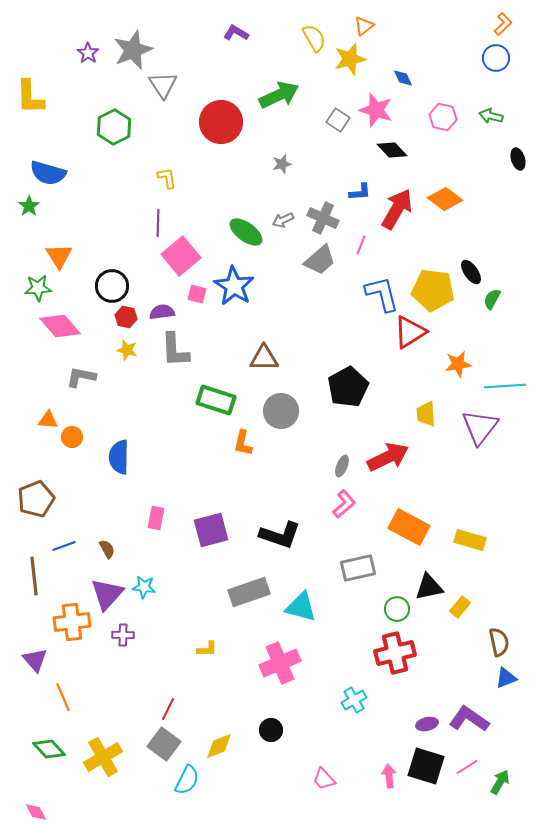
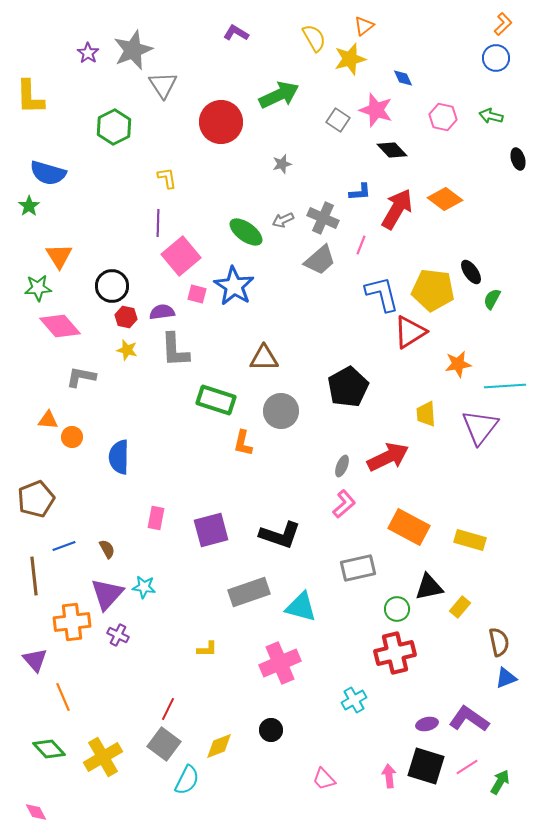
purple cross at (123, 635): moved 5 px left; rotated 25 degrees clockwise
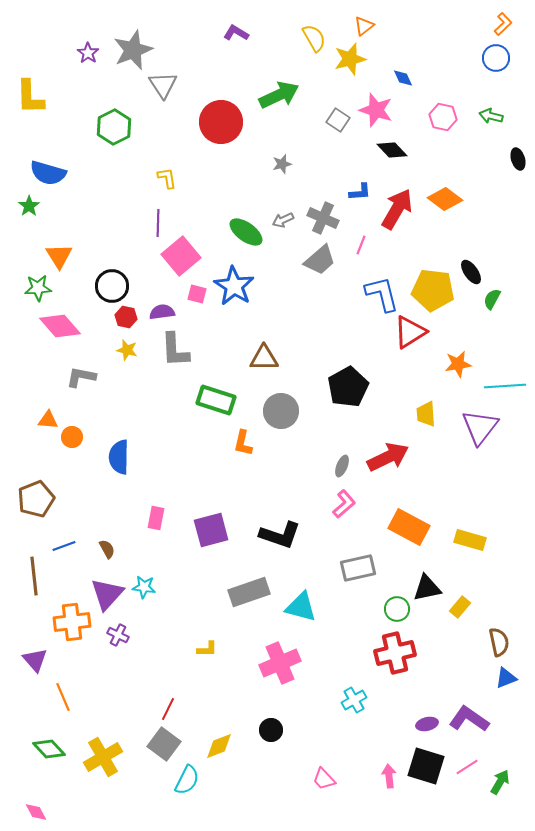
black triangle at (429, 587): moved 2 px left, 1 px down
